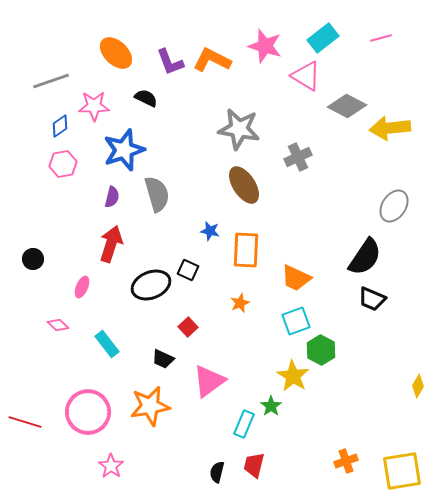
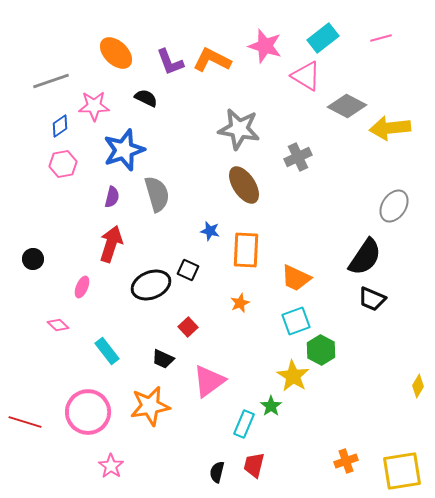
cyan rectangle at (107, 344): moved 7 px down
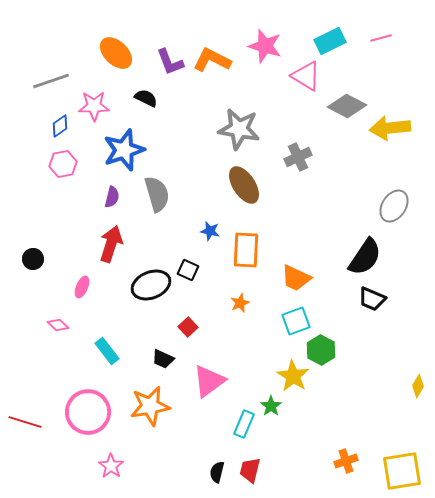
cyan rectangle at (323, 38): moved 7 px right, 3 px down; rotated 12 degrees clockwise
red trapezoid at (254, 465): moved 4 px left, 5 px down
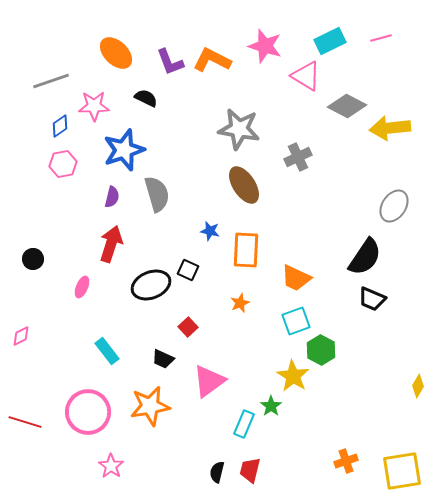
pink diamond at (58, 325): moved 37 px left, 11 px down; rotated 70 degrees counterclockwise
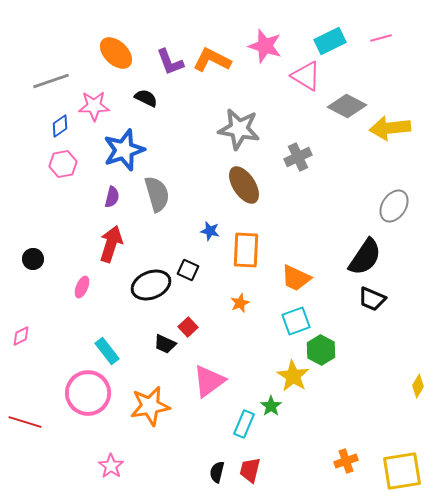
black trapezoid at (163, 359): moved 2 px right, 15 px up
pink circle at (88, 412): moved 19 px up
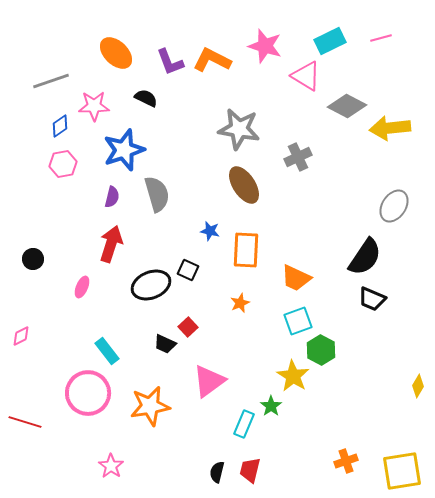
cyan square at (296, 321): moved 2 px right
